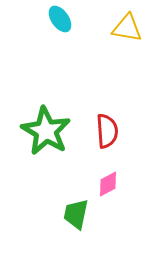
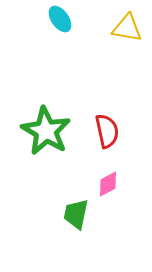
red semicircle: rotated 8 degrees counterclockwise
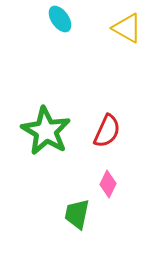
yellow triangle: rotated 20 degrees clockwise
red semicircle: rotated 36 degrees clockwise
pink diamond: rotated 36 degrees counterclockwise
green trapezoid: moved 1 px right
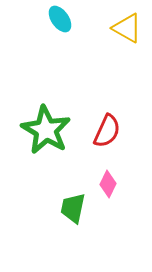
green star: moved 1 px up
green trapezoid: moved 4 px left, 6 px up
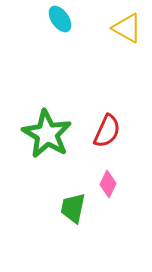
green star: moved 1 px right, 4 px down
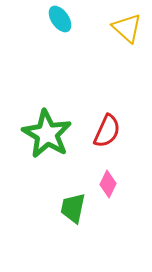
yellow triangle: rotated 12 degrees clockwise
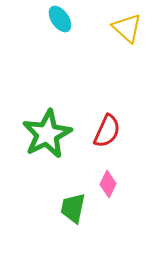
green star: rotated 15 degrees clockwise
